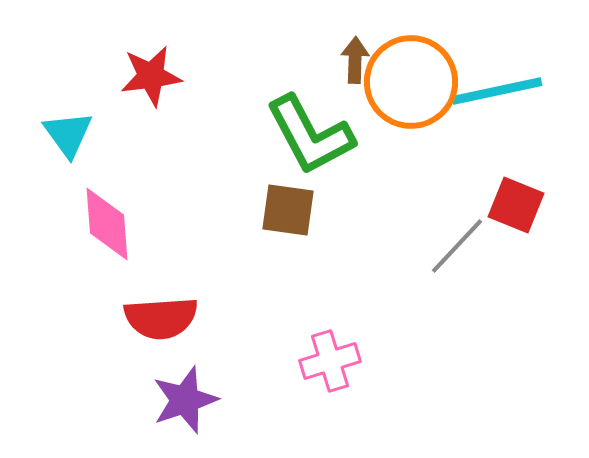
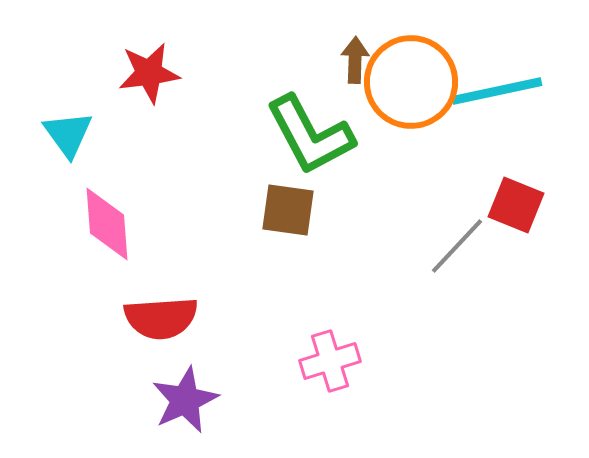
red star: moved 2 px left, 3 px up
purple star: rotated 6 degrees counterclockwise
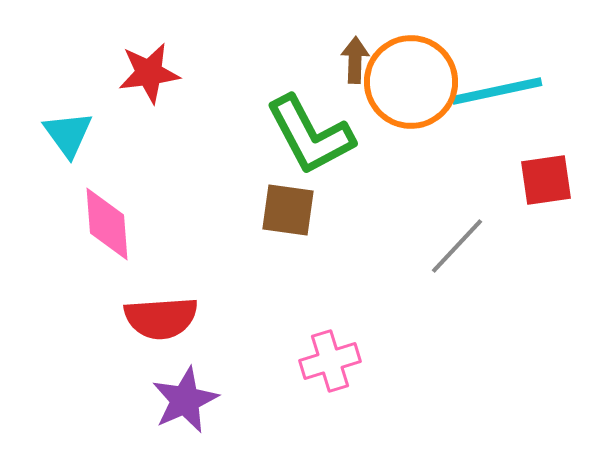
red square: moved 30 px right, 25 px up; rotated 30 degrees counterclockwise
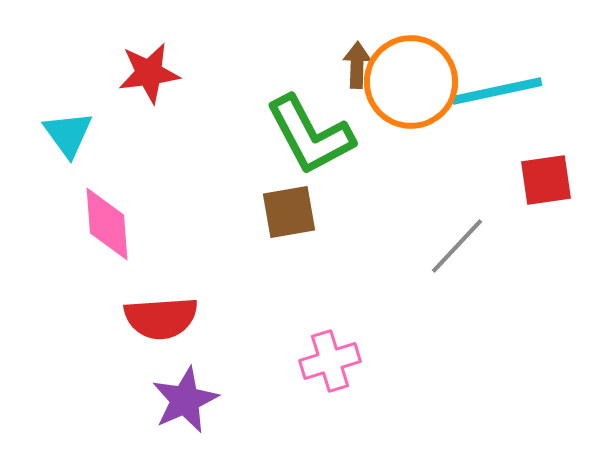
brown arrow: moved 2 px right, 5 px down
brown square: moved 1 px right, 2 px down; rotated 18 degrees counterclockwise
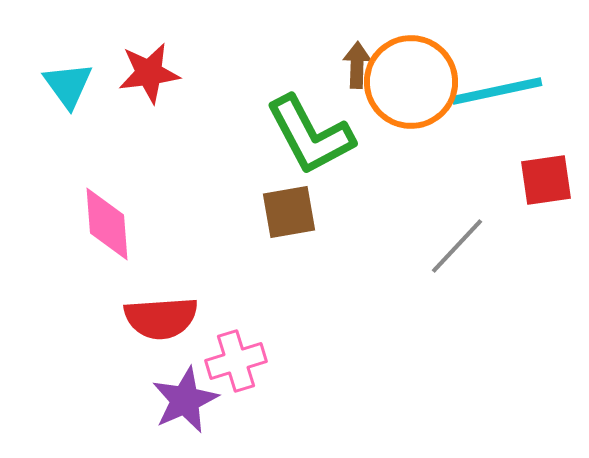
cyan triangle: moved 49 px up
pink cross: moved 94 px left
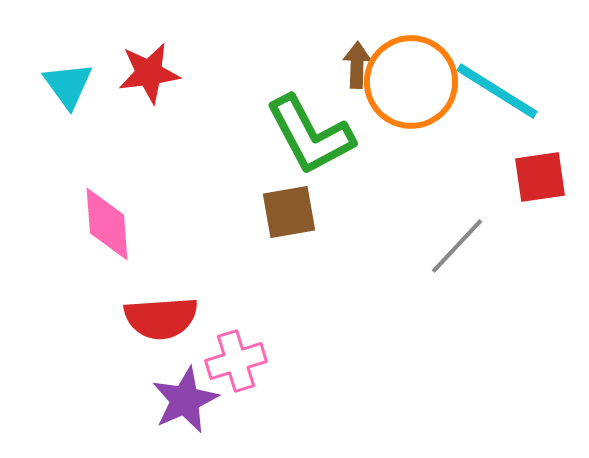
cyan line: rotated 44 degrees clockwise
red square: moved 6 px left, 3 px up
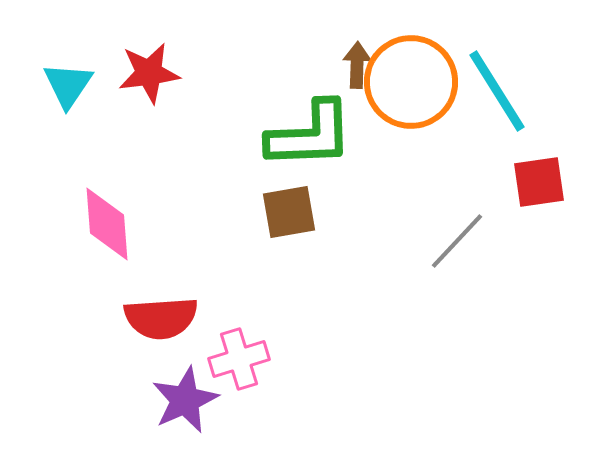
cyan triangle: rotated 10 degrees clockwise
cyan line: rotated 26 degrees clockwise
green L-shape: rotated 64 degrees counterclockwise
red square: moved 1 px left, 5 px down
gray line: moved 5 px up
pink cross: moved 3 px right, 2 px up
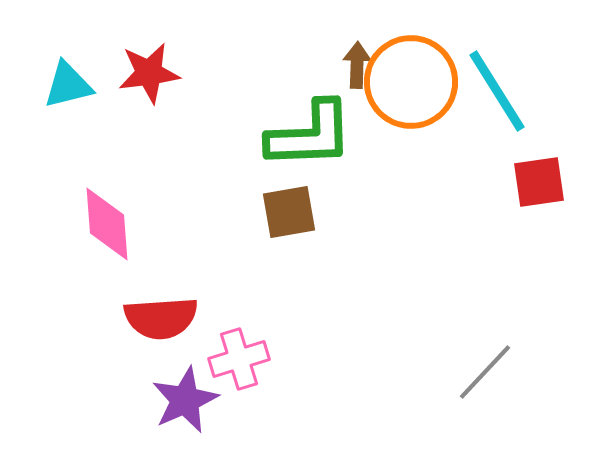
cyan triangle: rotated 42 degrees clockwise
gray line: moved 28 px right, 131 px down
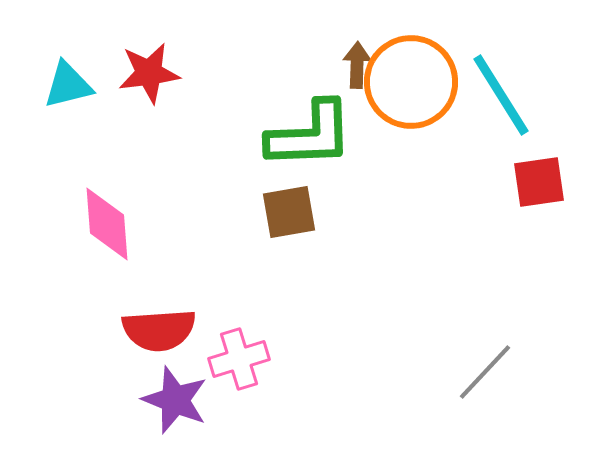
cyan line: moved 4 px right, 4 px down
red semicircle: moved 2 px left, 12 px down
purple star: moved 10 px left; rotated 26 degrees counterclockwise
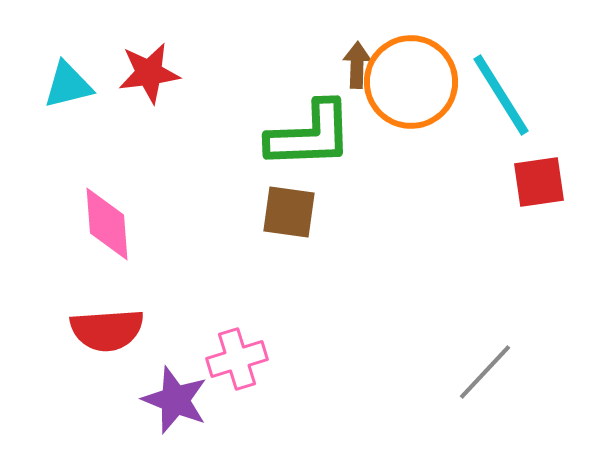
brown square: rotated 18 degrees clockwise
red semicircle: moved 52 px left
pink cross: moved 2 px left
